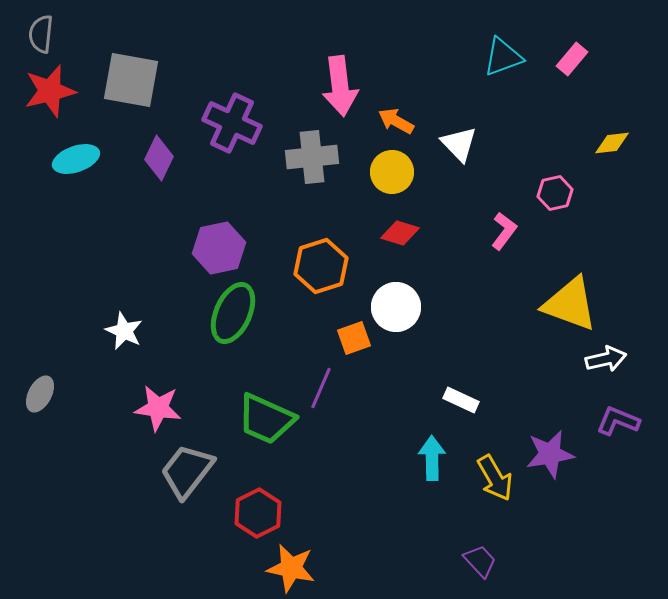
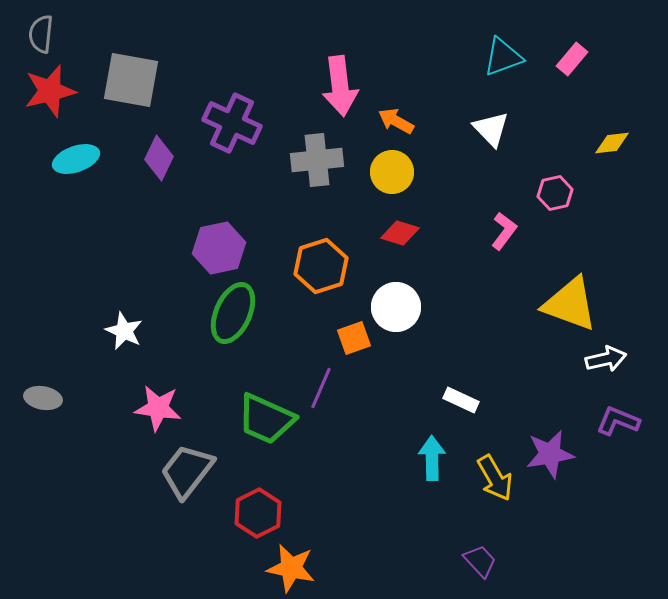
white triangle: moved 32 px right, 15 px up
gray cross: moved 5 px right, 3 px down
gray ellipse: moved 3 px right, 4 px down; rotated 72 degrees clockwise
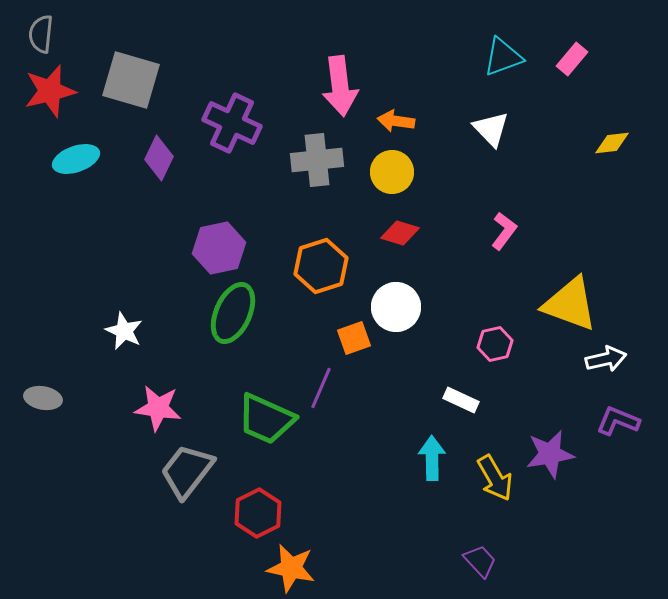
gray square: rotated 6 degrees clockwise
orange arrow: rotated 21 degrees counterclockwise
pink hexagon: moved 60 px left, 151 px down
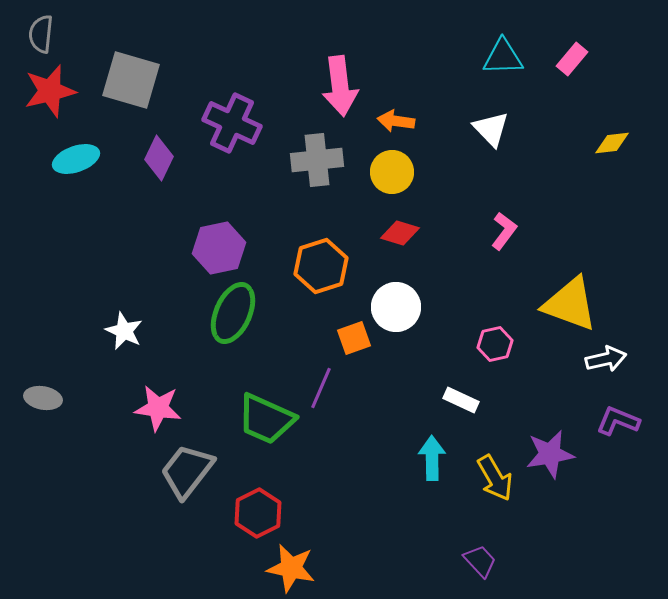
cyan triangle: rotated 18 degrees clockwise
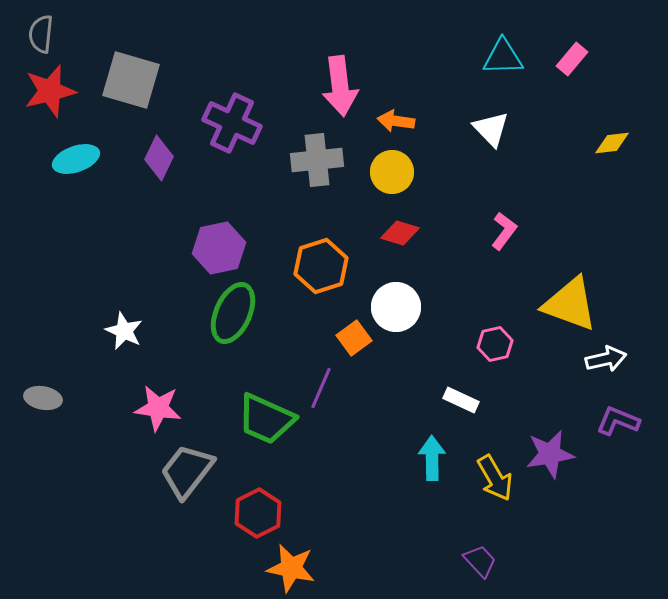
orange square: rotated 16 degrees counterclockwise
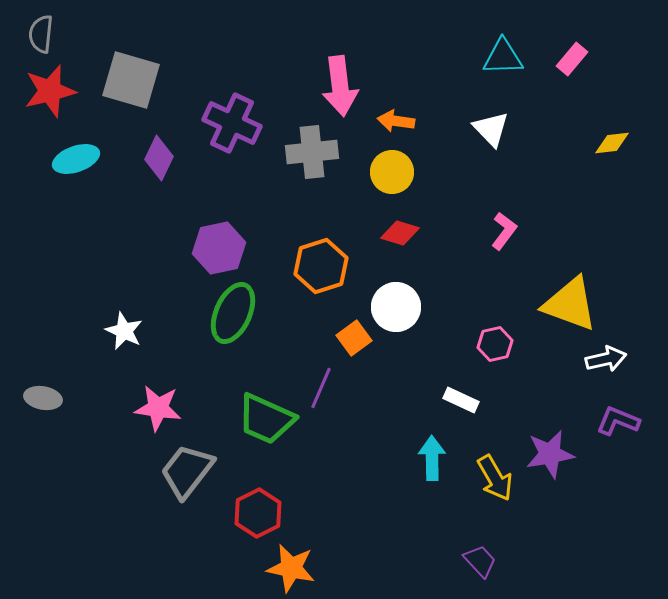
gray cross: moved 5 px left, 8 px up
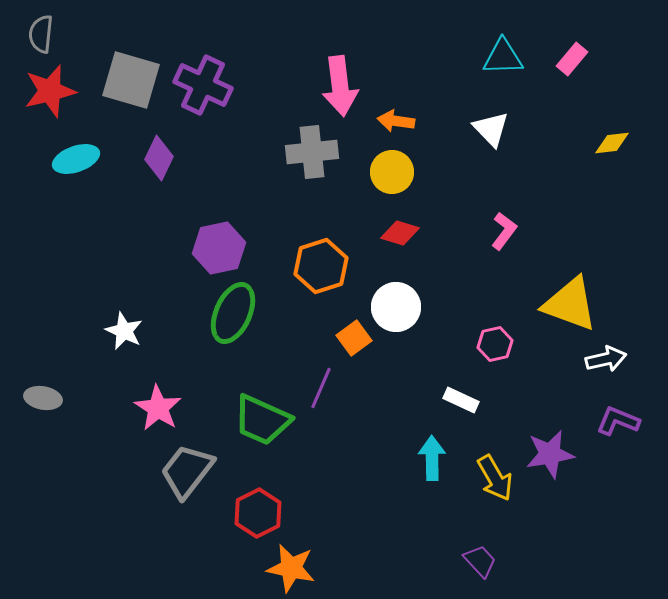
purple cross: moved 29 px left, 38 px up
pink star: rotated 24 degrees clockwise
green trapezoid: moved 4 px left, 1 px down
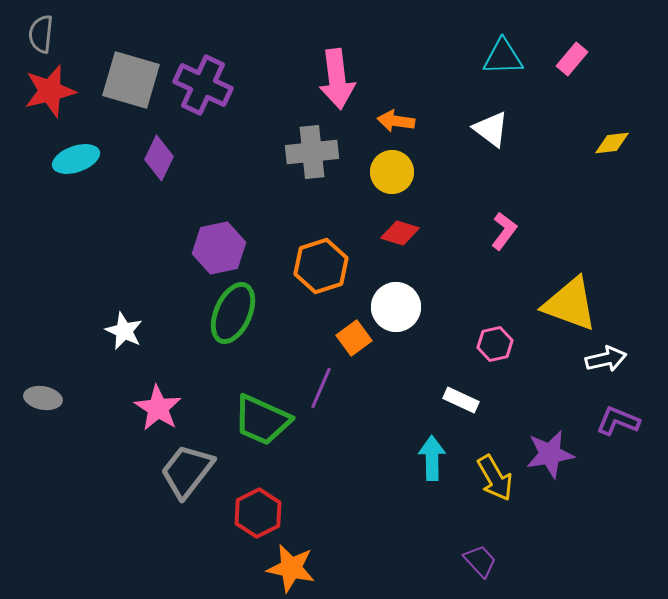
pink arrow: moved 3 px left, 7 px up
white triangle: rotated 9 degrees counterclockwise
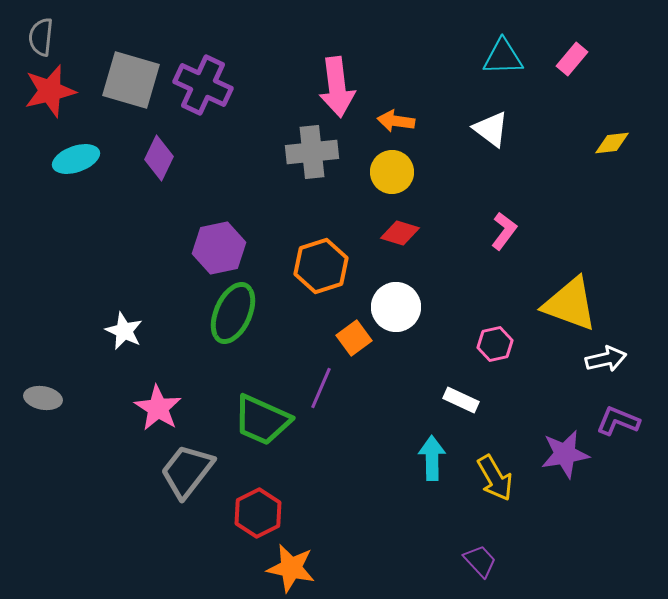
gray semicircle: moved 3 px down
pink arrow: moved 8 px down
purple star: moved 15 px right
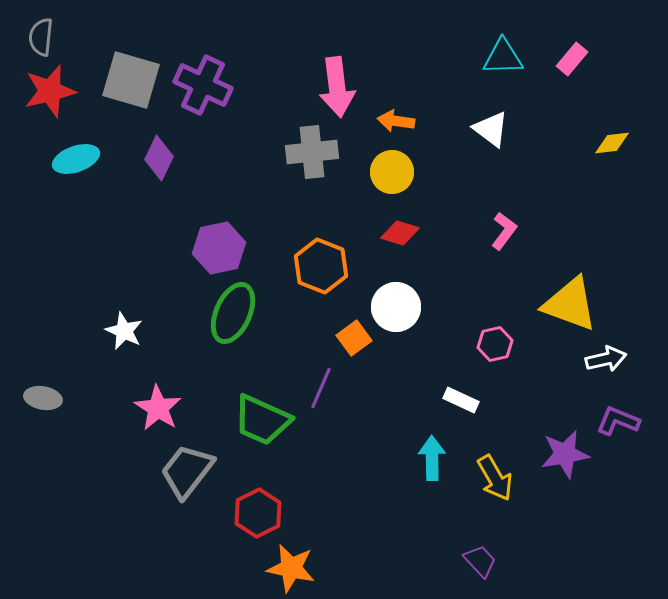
orange hexagon: rotated 20 degrees counterclockwise
